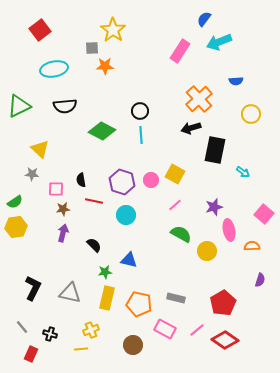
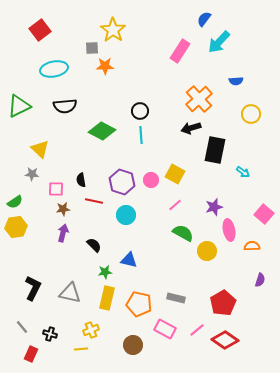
cyan arrow at (219, 42): rotated 25 degrees counterclockwise
green semicircle at (181, 234): moved 2 px right, 1 px up
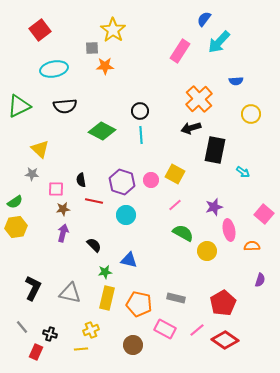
red rectangle at (31, 354): moved 5 px right, 2 px up
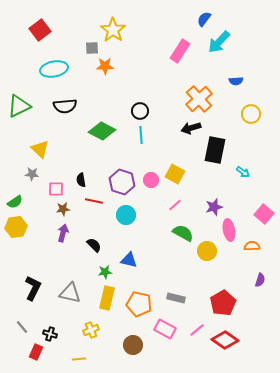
yellow line at (81, 349): moved 2 px left, 10 px down
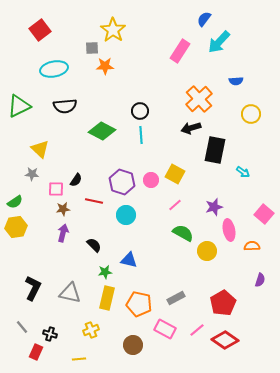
black semicircle at (81, 180): moved 5 px left; rotated 136 degrees counterclockwise
gray rectangle at (176, 298): rotated 42 degrees counterclockwise
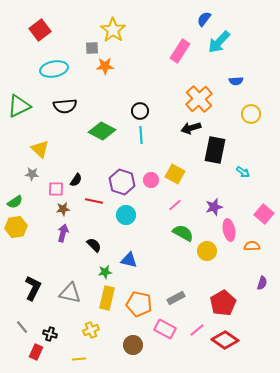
purple semicircle at (260, 280): moved 2 px right, 3 px down
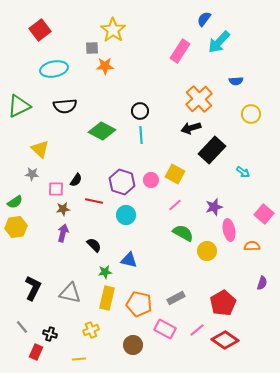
black rectangle at (215, 150): moved 3 px left; rotated 32 degrees clockwise
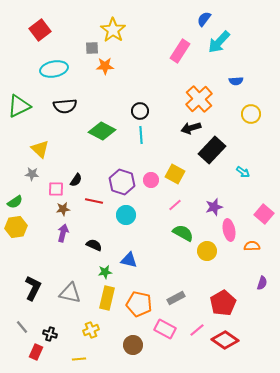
black semicircle at (94, 245): rotated 21 degrees counterclockwise
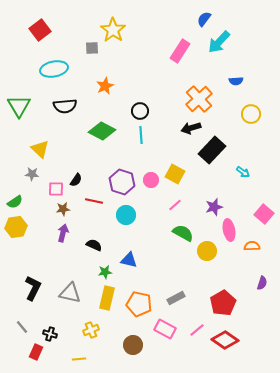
orange star at (105, 66): moved 20 px down; rotated 24 degrees counterclockwise
green triangle at (19, 106): rotated 35 degrees counterclockwise
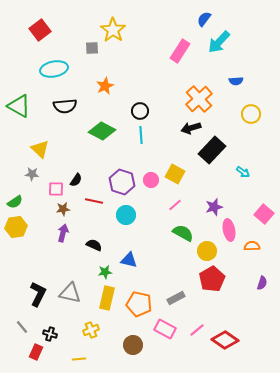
green triangle at (19, 106): rotated 30 degrees counterclockwise
black L-shape at (33, 288): moved 5 px right, 6 px down
red pentagon at (223, 303): moved 11 px left, 24 px up
